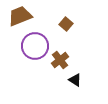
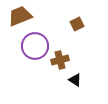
brown square: moved 11 px right; rotated 24 degrees clockwise
brown cross: rotated 24 degrees clockwise
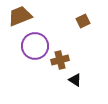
brown square: moved 6 px right, 3 px up
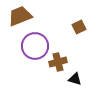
brown square: moved 4 px left, 6 px down
brown cross: moved 2 px left, 2 px down
black triangle: moved 1 px up; rotated 16 degrees counterclockwise
